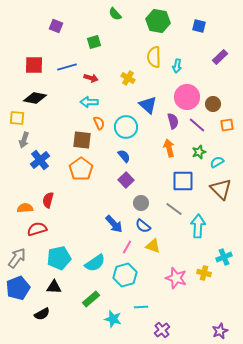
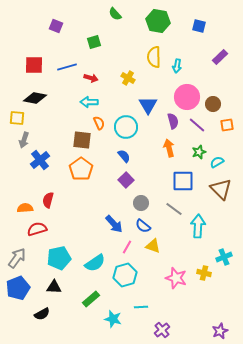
blue triangle at (148, 105): rotated 18 degrees clockwise
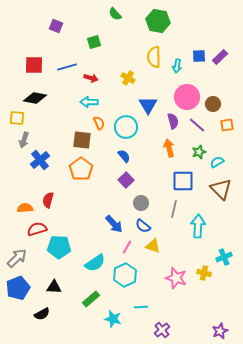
blue square at (199, 26): moved 30 px down; rotated 16 degrees counterclockwise
gray line at (174, 209): rotated 66 degrees clockwise
gray arrow at (17, 258): rotated 10 degrees clockwise
cyan pentagon at (59, 258): moved 11 px up; rotated 15 degrees clockwise
cyan hexagon at (125, 275): rotated 10 degrees counterclockwise
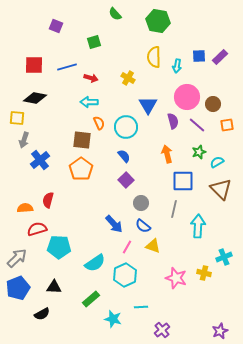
orange arrow at (169, 148): moved 2 px left, 6 px down
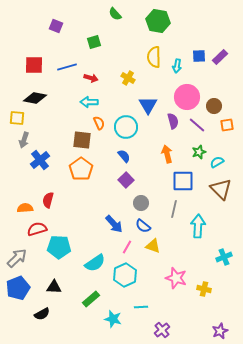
brown circle at (213, 104): moved 1 px right, 2 px down
yellow cross at (204, 273): moved 16 px down
